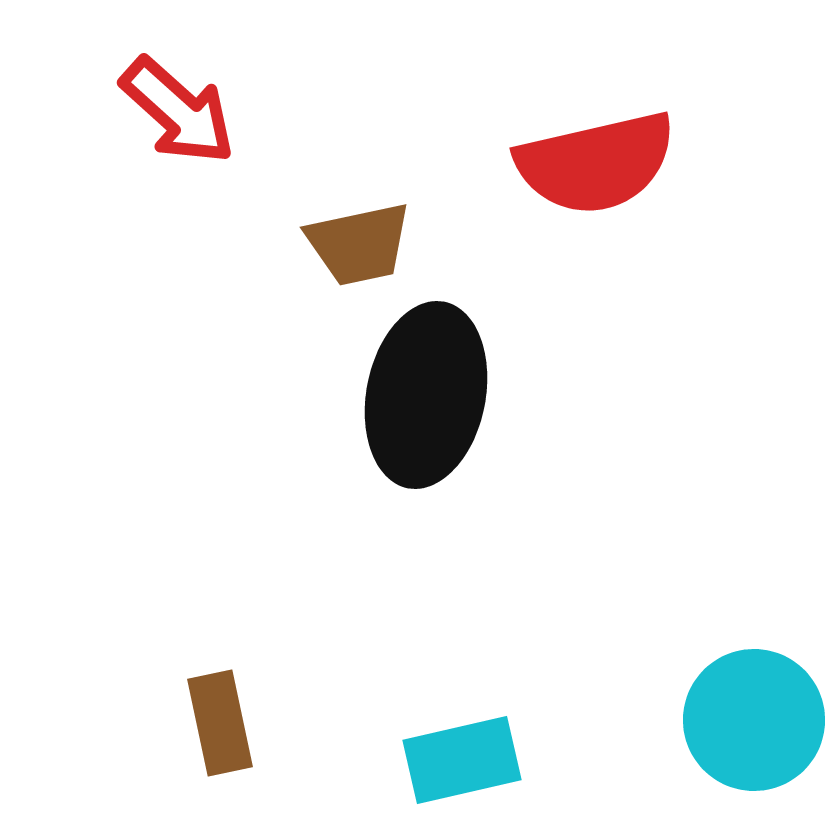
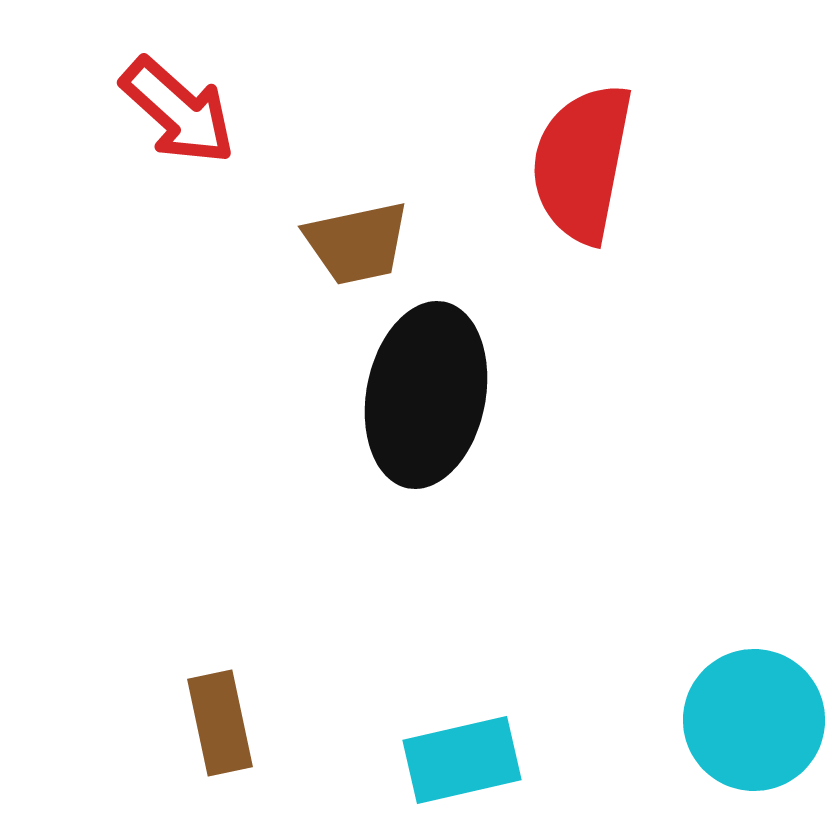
red semicircle: moved 14 px left; rotated 114 degrees clockwise
brown trapezoid: moved 2 px left, 1 px up
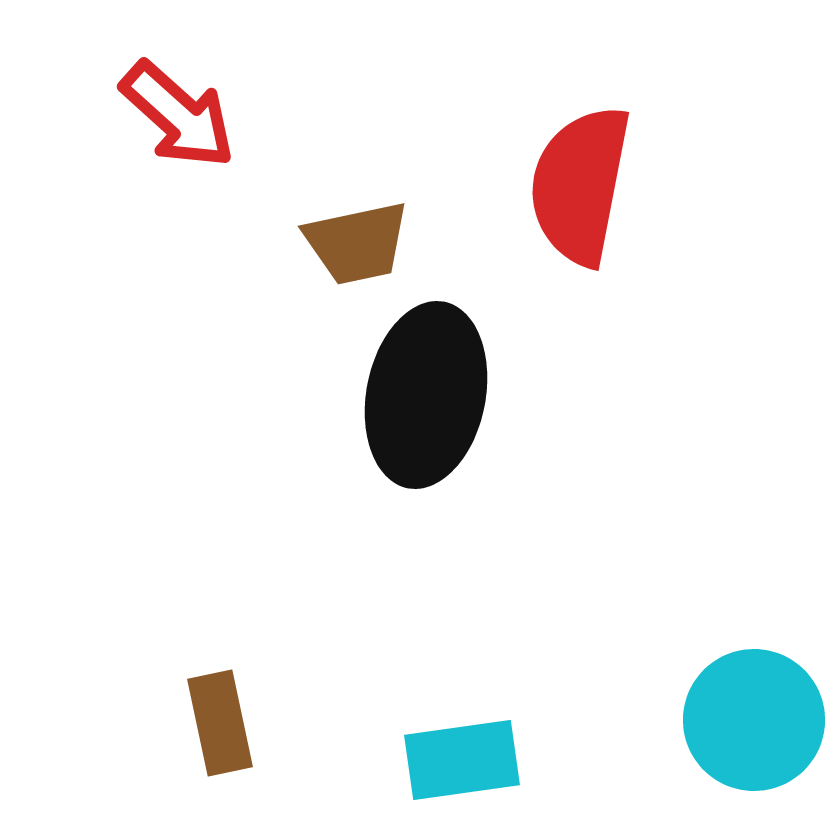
red arrow: moved 4 px down
red semicircle: moved 2 px left, 22 px down
cyan rectangle: rotated 5 degrees clockwise
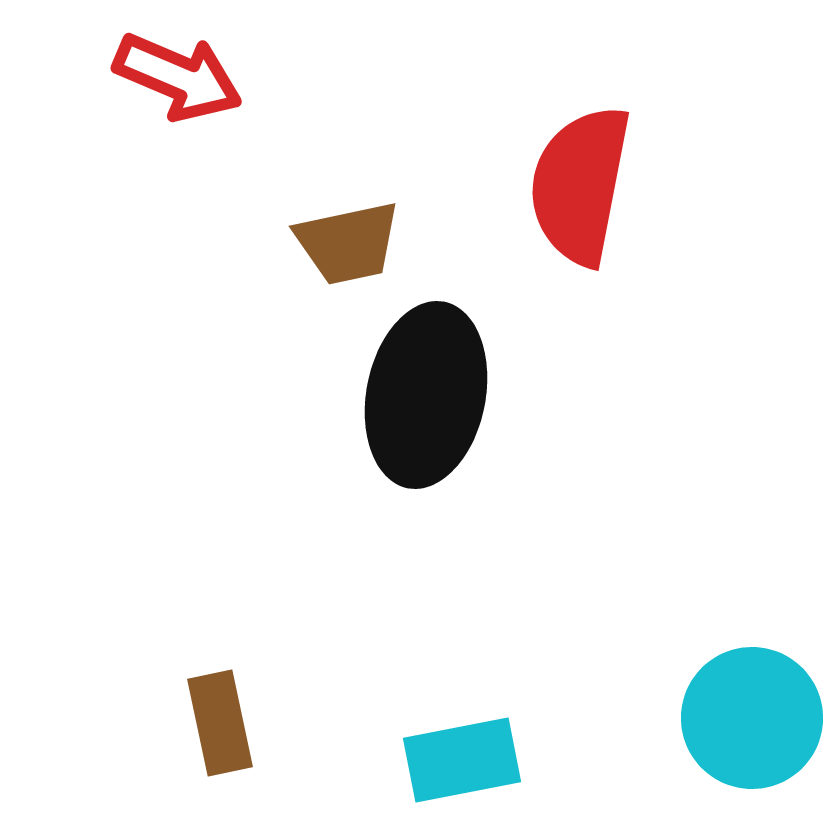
red arrow: moved 38 px up; rotated 19 degrees counterclockwise
brown trapezoid: moved 9 px left
cyan circle: moved 2 px left, 2 px up
cyan rectangle: rotated 3 degrees counterclockwise
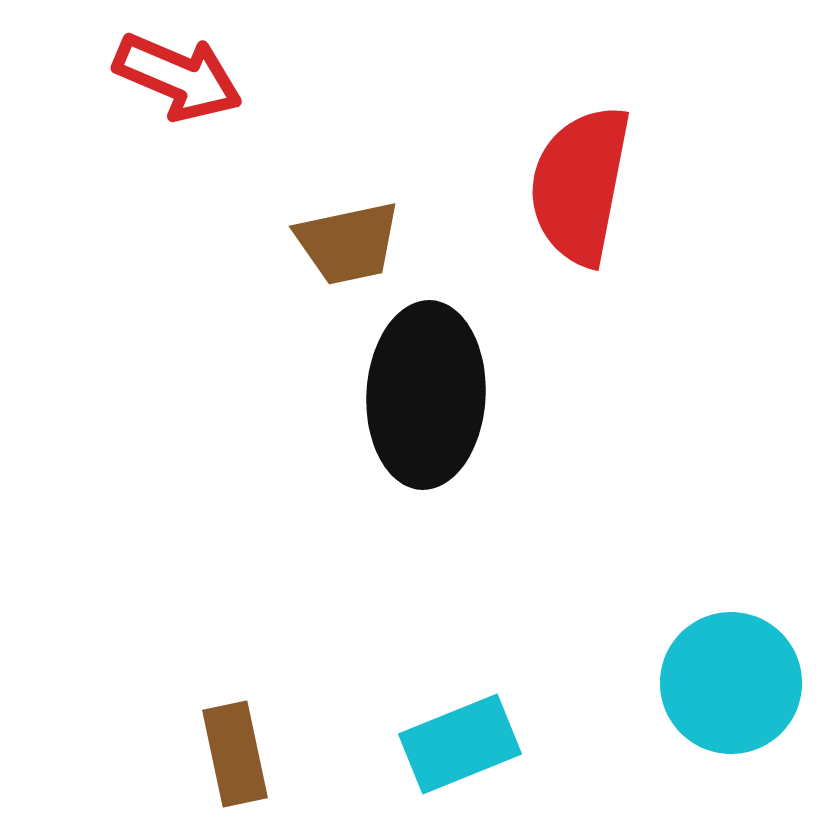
black ellipse: rotated 8 degrees counterclockwise
cyan circle: moved 21 px left, 35 px up
brown rectangle: moved 15 px right, 31 px down
cyan rectangle: moved 2 px left, 16 px up; rotated 11 degrees counterclockwise
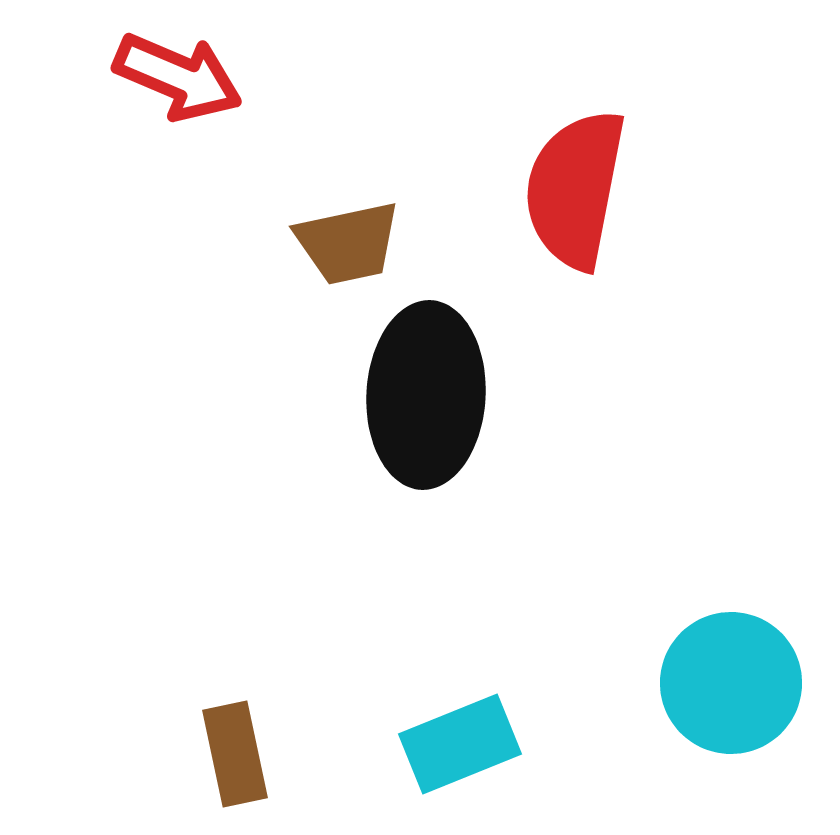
red semicircle: moved 5 px left, 4 px down
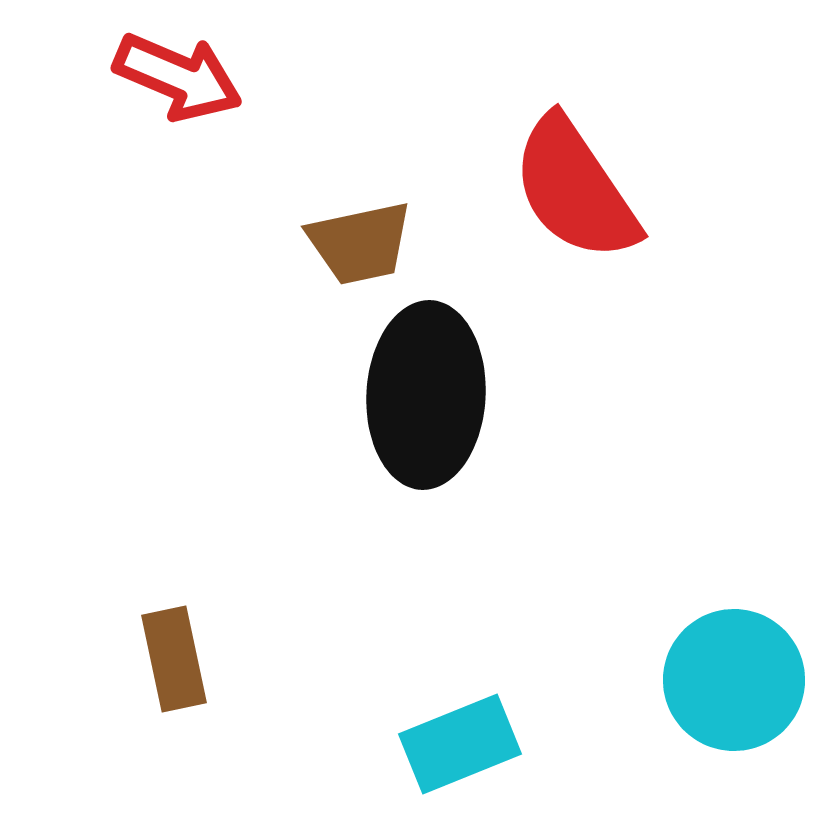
red semicircle: rotated 45 degrees counterclockwise
brown trapezoid: moved 12 px right
cyan circle: moved 3 px right, 3 px up
brown rectangle: moved 61 px left, 95 px up
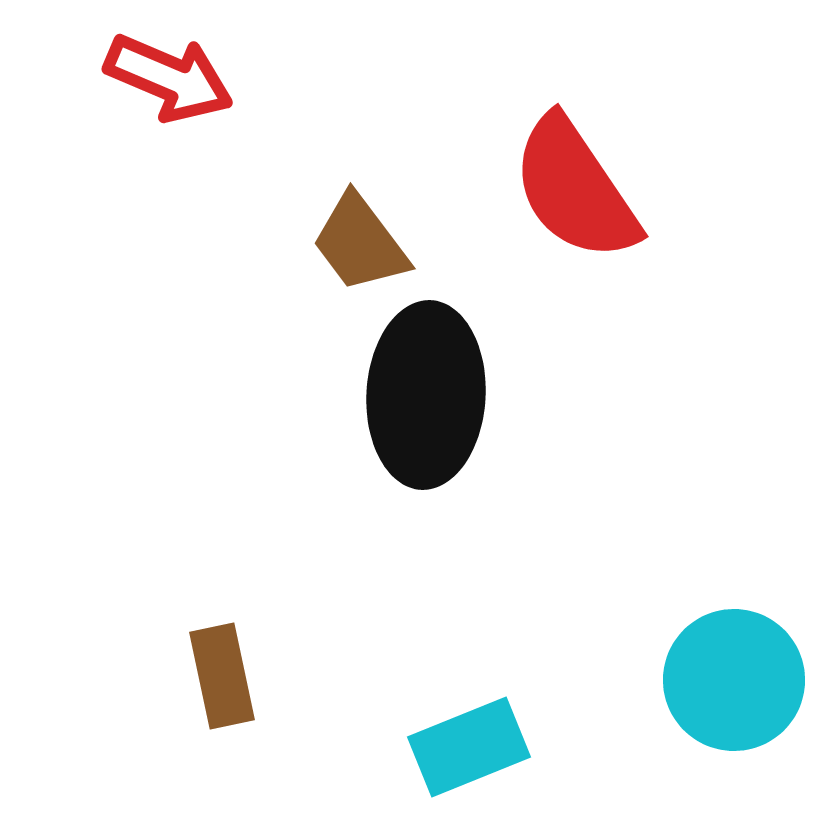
red arrow: moved 9 px left, 1 px down
brown trapezoid: rotated 65 degrees clockwise
brown rectangle: moved 48 px right, 17 px down
cyan rectangle: moved 9 px right, 3 px down
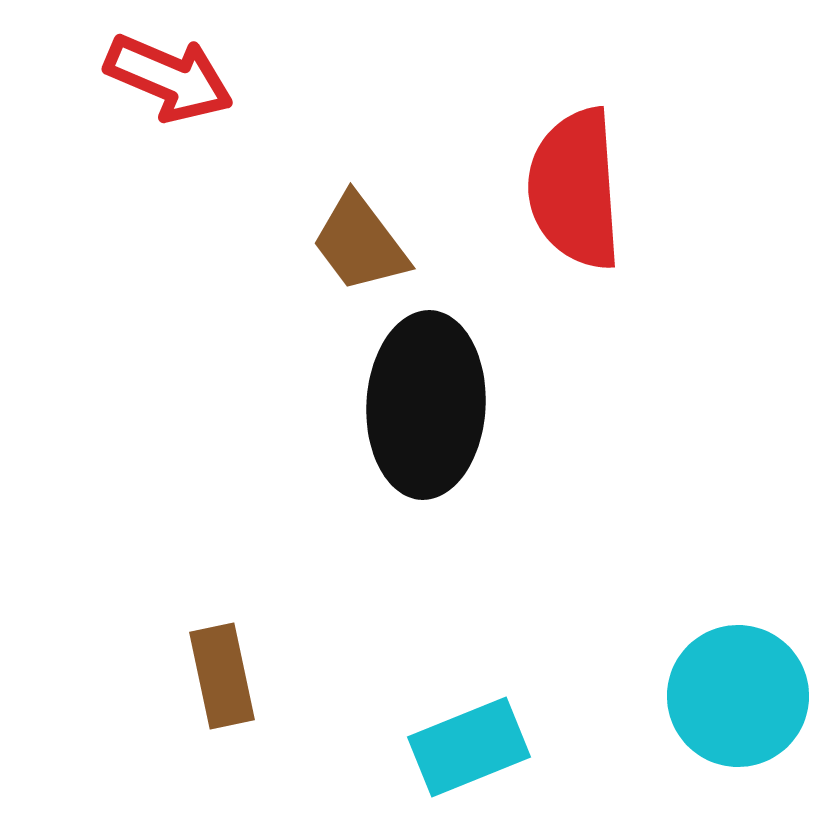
red semicircle: rotated 30 degrees clockwise
black ellipse: moved 10 px down
cyan circle: moved 4 px right, 16 px down
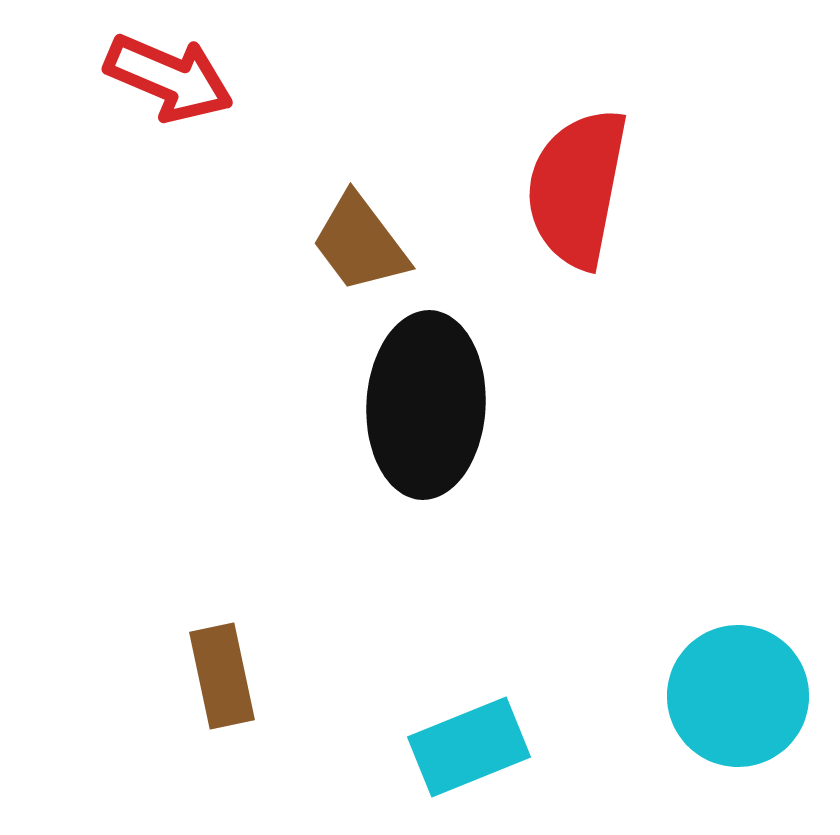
red semicircle: moved 2 px right, 1 px up; rotated 15 degrees clockwise
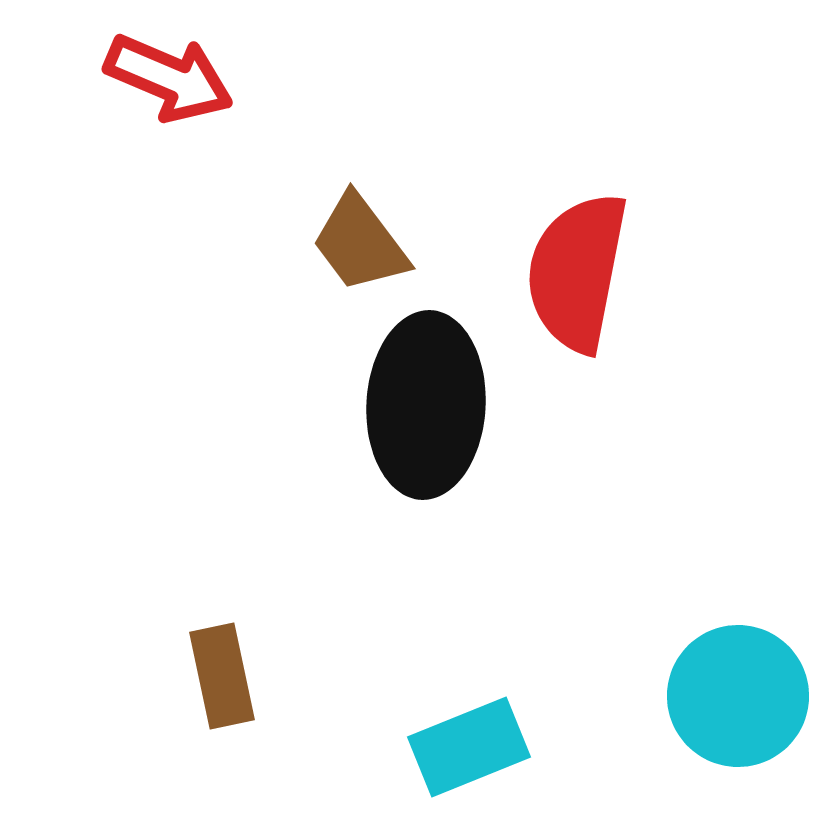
red semicircle: moved 84 px down
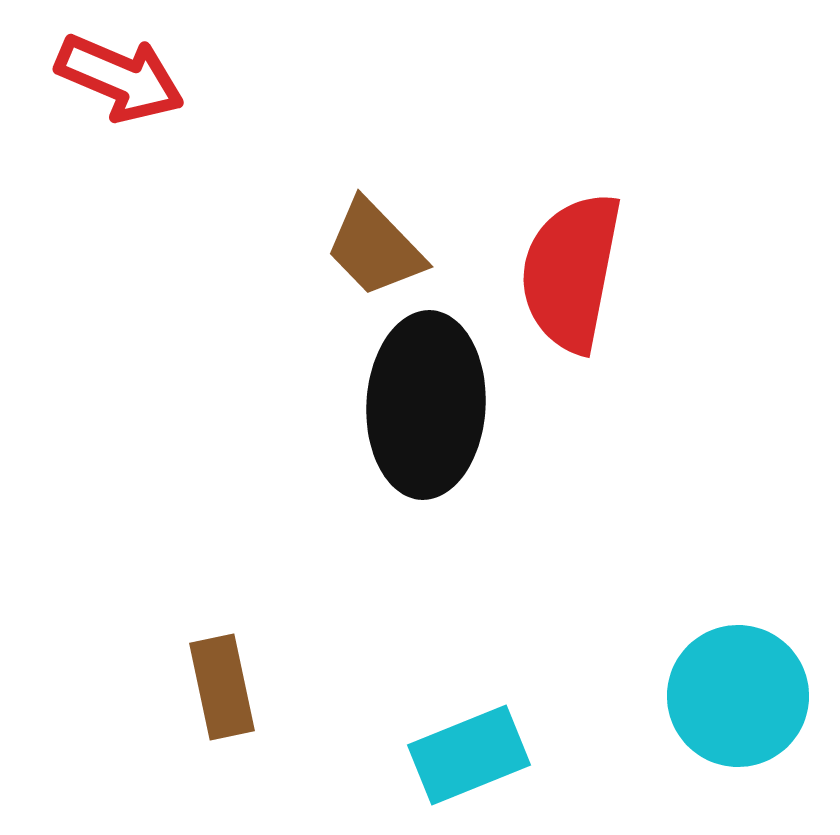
red arrow: moved 49 px left
brown trapezoid: moved 15 px right, 5 px down; rotated 7 degrees counterclockwise
red semicircle: moved 6 px left
brown rectangle: moved 11 px down
cyan rectangle: moved 8 px down
